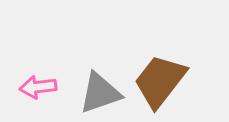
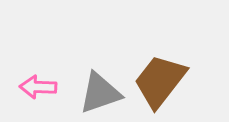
pink arrow: rotated 9 degrees clockwise
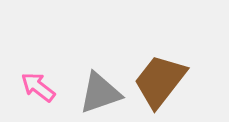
pink arrow: rotated 36 degrees clockwise
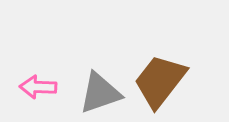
pink arrow: rotated 36 degrees counterclockwise
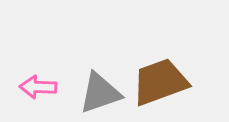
brown trapezoid: moved 1 px down; rotated 32 degrees clockwise
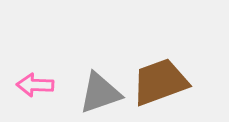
pink arrow: moved 3 px left, 2 px up
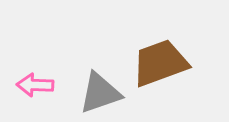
brown trapezoid: moved 19 px up
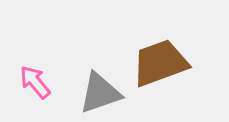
pink arrow: moved 3 px up; rotated 48 degrees clockwise
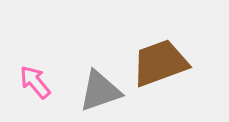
gray triangle: moved 2 px up
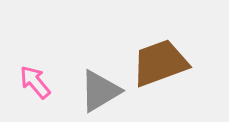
gray triangle: rotated 12 degrees counterclockwise
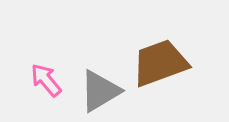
pink arrow: moved 11 px right, 2 px up
